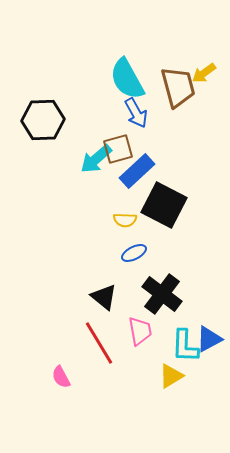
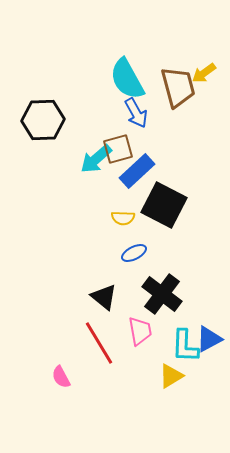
yellow semicircle: moved 2 px left, 2 px up
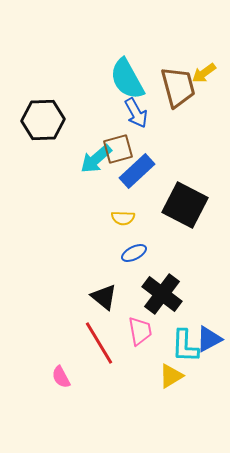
black square: moved 21 px right
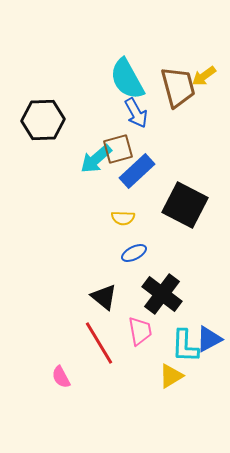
yellow arrow: moved 3 px down
